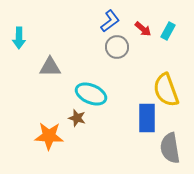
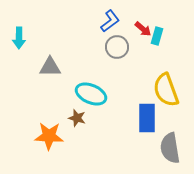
cyan rectangle: moved 11 px left, 5 px down; rotated 12 degrees counterclockwise
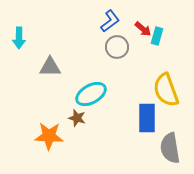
cyan ellipse: rotated 52 degrees counterclockwise
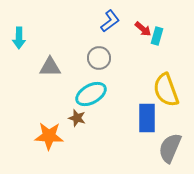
gray circle: moved 18 px left, 11 px down
gray semicircle: rotated 32 degrees clockwise
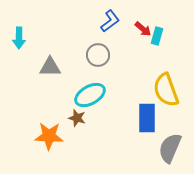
gray circle: moved 1 px left, 3 px up
cyan ellipse: moved 1 px left, 1 px down
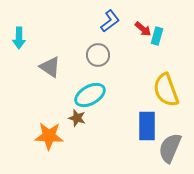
gray triangle: rotated 35 degrees clockwise
blue rectangle: moved 8 px down
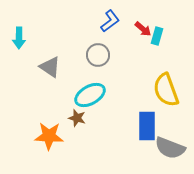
gray semicircle: rotated 92 degrees counterclockwise
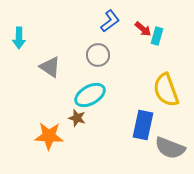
blue rectangle: moved 4 px left, 1 px up; rotated 12 degrees clockwise
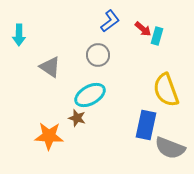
cyan arrow: moved 3 px up
blue rectangle: moved 3 px right
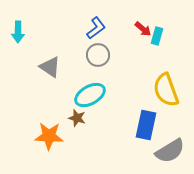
blue L-shape: moved 14 px left, 7 px down
cyan arrow: moved 1 px left, 3 px up
gray semicircle: moved 3 px down; rotated 52 degrees counterclockwise
